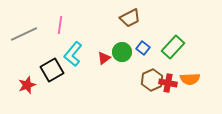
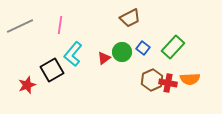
gray line: moved 4 px left, 8 px up
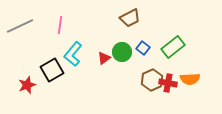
green rectangle: rotated 10 degrees clockwise
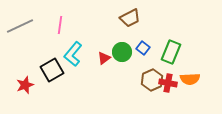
green rectangle: moved 2 px left, 5 px down; rotated 30 degrees counterclockwise
red star: moved 2 px left
